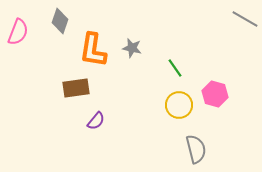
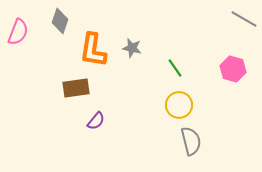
gray line: moved 1 px left
pink hexagon: moved 18 px right, 25 px up
gray semicircle: moved 5 px left, 8 px up
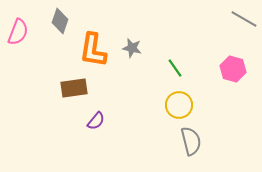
brown rectangle: moved 2 px left
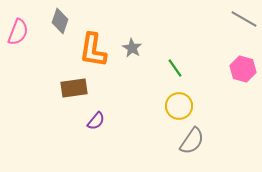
gray star: rotated 18 degrees clockwise
pink hexagon: moved 10 px right
yellow circle: moved 1 px down
gray semicircle: moved 1 px right; rotated 48 degrees clockwise
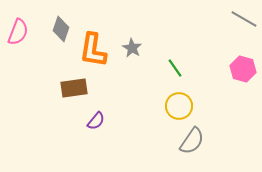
gray diamond: moved 1 px right, 8 px down
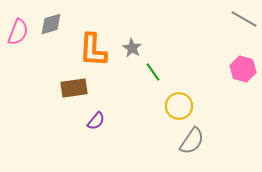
gray diamond: moved 10 px left, 5 px up; rotated 55 degrees clockwise
orange L-shape: rotated 6 degrees counterclockwise
green line: moved 22 px left, 4 px down
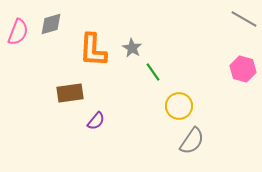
brown rectangle: moved 4 px left, 5 px down
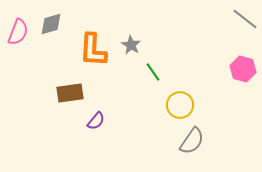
gray line: moved 1 px right; rotated 8 degrees clockwise
gray star: moved 1 px left, 3 px up
yellow circle: moved 1 px right, 1 px up
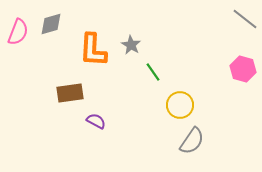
purple semicircle: rotated 102 degrees counterclockwise
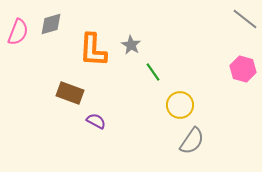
brown rectangle: rotated 28 degrees clockwise
